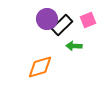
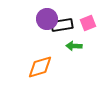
pink square: moved 3 px down
black rectangle: rotated 35 degrees clockwise
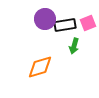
purple circle: moved 2 px left
black rectangle: moved 3 px right
green arrow: rotated 77 degrees counterclockwise
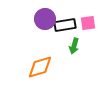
pink square: rotated 14 degrees clockwise
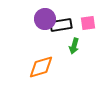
black rectangle: moved 4 px left
orange diamond: moved 1 px right
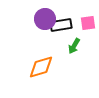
green arrow: rotated 14 degrees clockwise
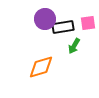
black rectangle: moved 2 px right, 2 px down
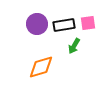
purple circle: moved 8 px left, 5 px down
black rectangle: moved 1 px right, 2 px up
